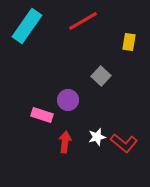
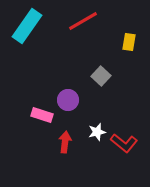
white star: moved 5 px up
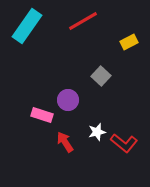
yellow rectangle: rotated 54 degrees clockwise
red arrow: rotated 40 degrees counterclockwise
